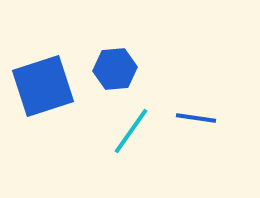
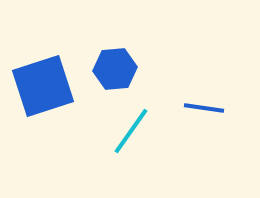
blue line: moved 8 px right, 10 px up
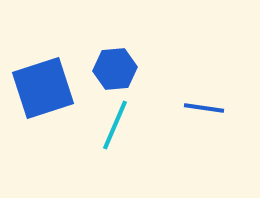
blue square: moved 2 px down
cyan line: moved 16 px left, 6 px up; rotated 12 degrees counterclockwise
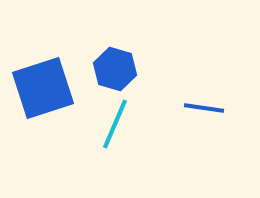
blue hexagon: rotated 21 degrees clockwise
cyan line: moved 1 px up
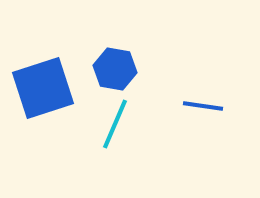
blue hexagon: rotated 6 degrees counterclockwise
blue line: moved 1 px left, 2 px up
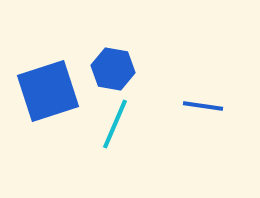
blue hexagon: moved 2 px left
blue square: moved 5 px right, 3 px down
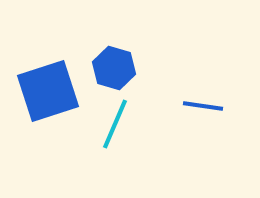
blue hexagon: moved 1 px right, 1 px up; rotated 6 degrees clockwise
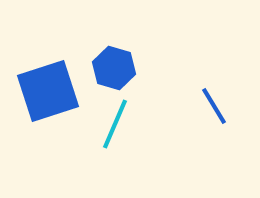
blue line: moved 11 px right; rotated 51 degrees clockwise
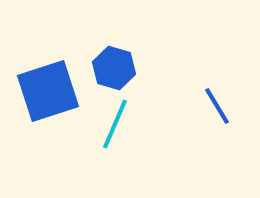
blue line: moved 3 px right
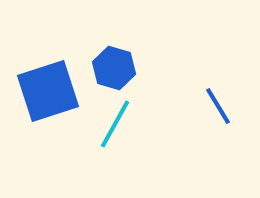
blue line: moved 1 px right
cyan line: rotated 6 degrees clockwise
